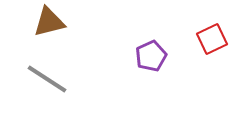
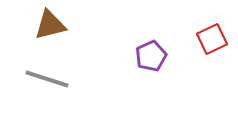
brown triangle: moved 1 px right, 3 px down
gray line: rotated 15 degrees counterclockwise
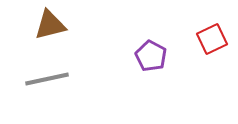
purple pentagon: rotated 20 degrees counterclockwise
gray line: rotated 30 degrees counterclockwise
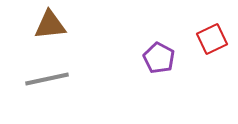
brown triangle: rotated 8 degrees clockwise
purple pentagon: moved 8 px right, 2 px down
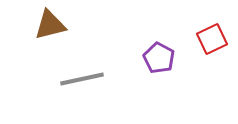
brown triangle: rotated 8 degrees counterclockwise
gray line: moved 35 px right
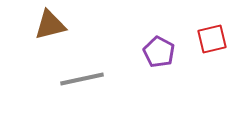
red square: rotated 12 degrees clockwise
purple pentagon: moved 6 px up
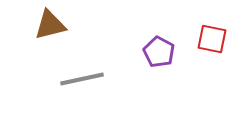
red square: rotated 24 degrees clockwise
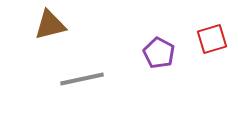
red square: rotated 28 degrees counterclockwise
purple pentagon: moved 1 px down
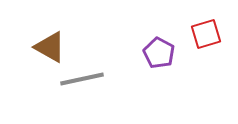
brown triangle: moved 22 px down; rotated 44 degrees clockwise
red square: moved 6 px left, 5 px up
